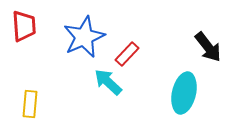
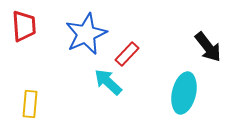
blue star: moved 2 px right, 3 px up
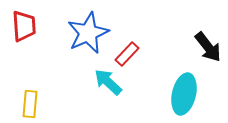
blue star: moved 2 px right, 1 px up
cyan ellipse: moved 1 px down
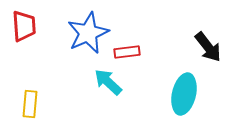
red rectangle: moved 2 px up; rotated 40 degrees clockwise
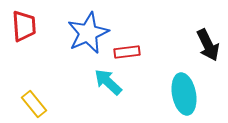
black arrow: moved 2 px up; rotated 12 degrees clockwise
cyan ellipse: rotated 24 degrees counterclockwise
yellow rectangle: moved 4 px right; rotated 44 degrees counterclockwise
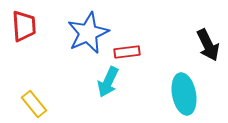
cyan arrow: rotated 108 degrees counterclockwise
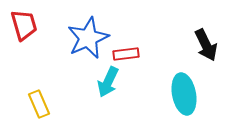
red trapezoid: moved 1 px up; rotated 12 degrees counterclockwise
blue star: moved 5 px down
black arrow: moved 2 px left
red rectangle: moved 1 px left, 2 px down
yellow rectangle: moved 5 px right; rotated 16 degrees clockwise
